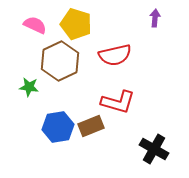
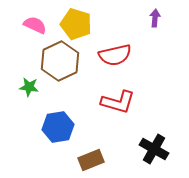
brown rectangle: moved 34 px down
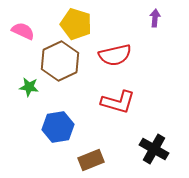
pink semicircle: moved 12 px left, 6 px down
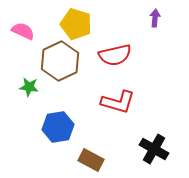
brown rectangle: rotated 50 degrees clockwise
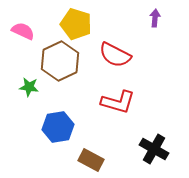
red semicircle: rotated 40 degrees clockwise
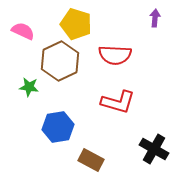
red semicircle: rotated 24 degrees counterclockwise
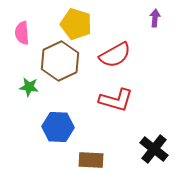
pink semicircle: moved 1 px left, 2 px down; rotated 120 degrees counterclockwise
red semicircle: rotated 32 degrees counterclockwise
red L-shape: moved 2 px left, 2 px up
blue hexagon: rotated 12 degrees clockwise
black cross: rotated 8 degrees clockwise
brown rectangle: rotated 25 degrees counterclockwise
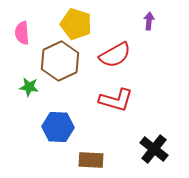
purple arrow: moved 6 px left, 3 px down
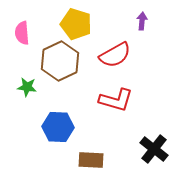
purple arrow: moved 7 px left
green star: moved 2 px left
